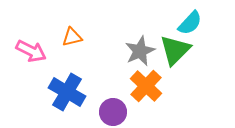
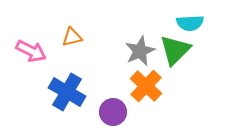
cyan semicircle: rotated 44 degrees clockwise
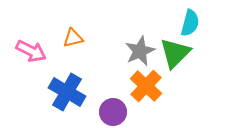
cyan semicircle: rotated 72 degrees counterclockwise
orange triangle: moved 1 px right, 1 px down
green triangle: moved 3 px down
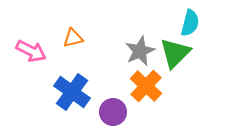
blue cross: moved 5 px right; rotated 6 degrees clockwise
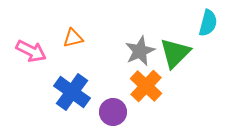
cyan semicircle: moved 18 px right
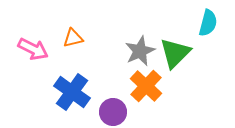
pink arrow: moved 2 px right, 2 px up
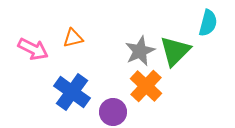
green triangle: moved 2 px up
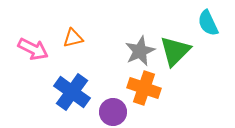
cyan semicircle: rotated 140 degrees clockwise
orange cross: moved 2 px left, 2 px down; rotated 24 degrees counterclockwise
